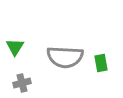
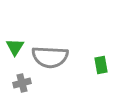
gray semicircle: moved 15 px left
green rectangle: moved 2 px down
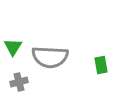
green triangle: moved 2 px left
gray cross: moved 3 px left, 1 px up
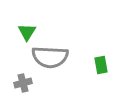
green triangle: moved 14 px right, 15 px up
gray cross: moved 4 px right, 1 px down
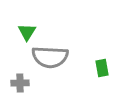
green rectangle: moved 1 px right, 3 px down
gray cross: moved 3 px left; rotated 12 degrees clockwise
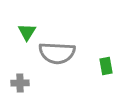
gray semicircle: moved 7 px right, 4 px up
green rectangle: moved 4 px right, 2 px up
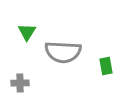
gray semicircle: moved 6 px right, 1 px up
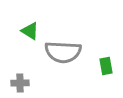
green triangle: moved 3 px right, 1 px up; rotated 30 degrees counterclockwise
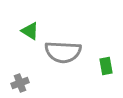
gray cross: rotated 18 degrees counterclockwise
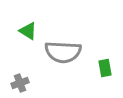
green triangle: moved 2 px left
green rectangle: moved 1 px left, 2 px down
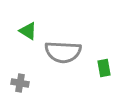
green rectangle: moved 1 px left
gray cross: rotated 30 degrees clockwise
